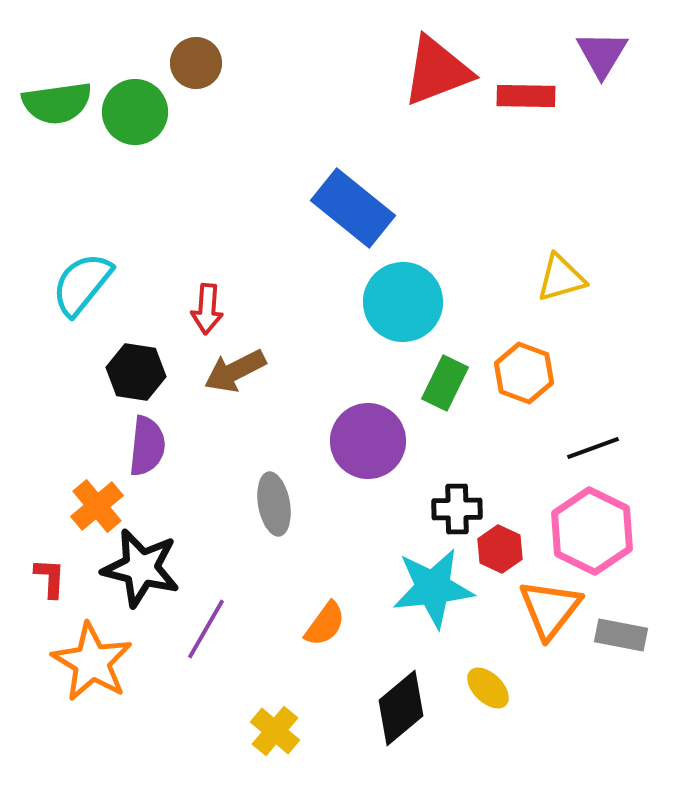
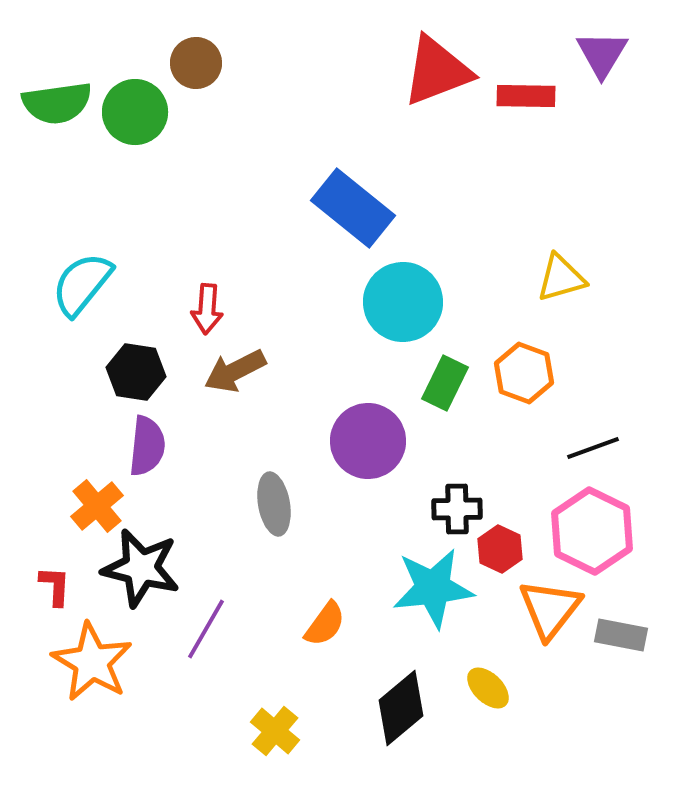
red L-shape: moved 5 px right, 8 px down
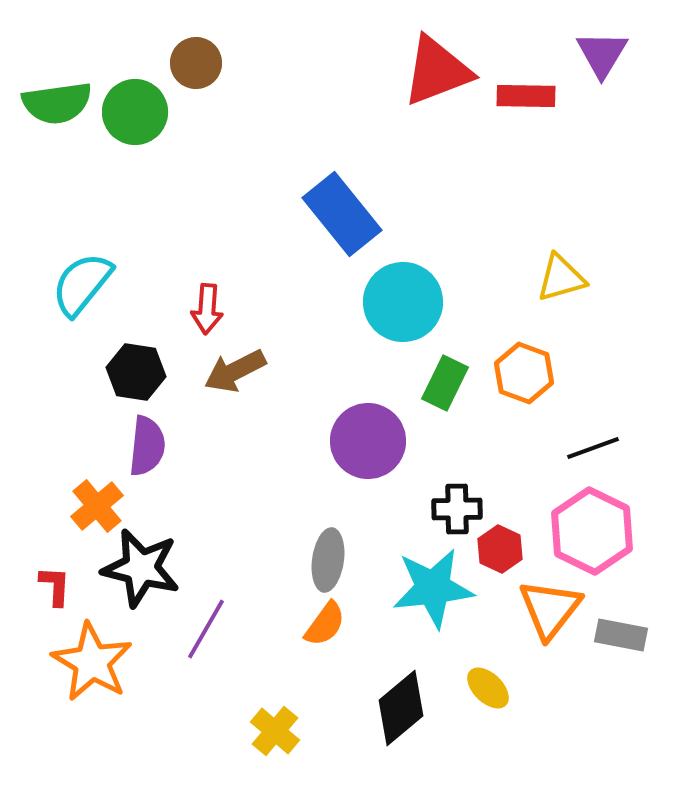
blue rectangle: moved 11 px left, 6 px down; rotated 12 degrees clockwise
gray ellipse: moved 54 px right, 56 px down; rotated 18 degrees clockwise
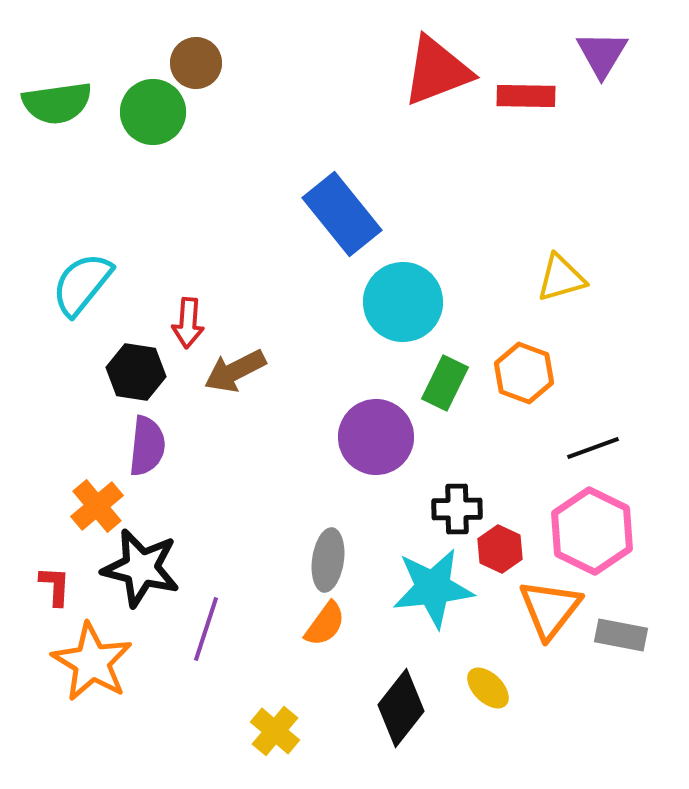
green circle: moved 18 px right
red arrow: moved 19 px left, 14 px down
purple circle: moved 8 px right, 4 px up
purple line: rotated 12 degrees counterclockwise
black diamond: rotated 12 degrees counterclockwise
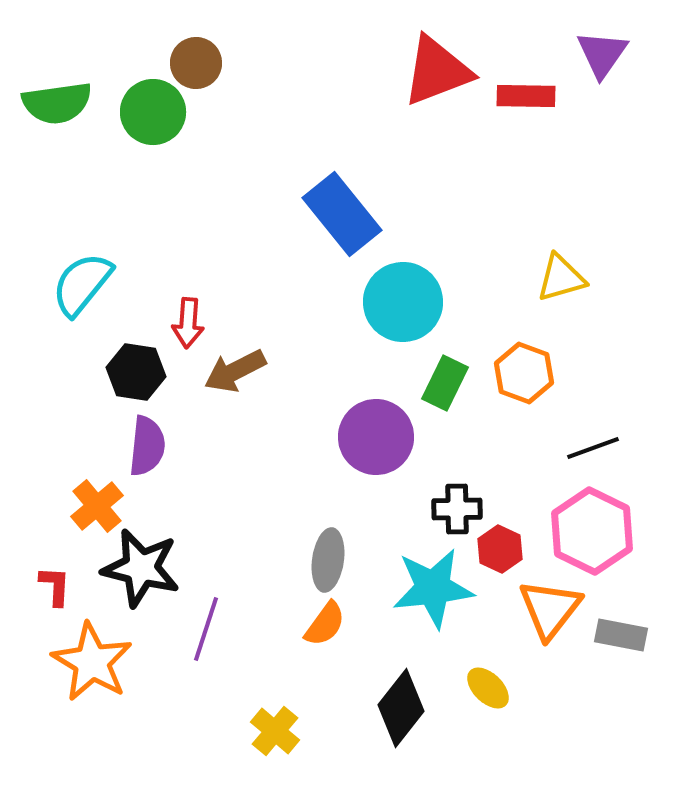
purple triangle: rotated 4 degrees clockwise
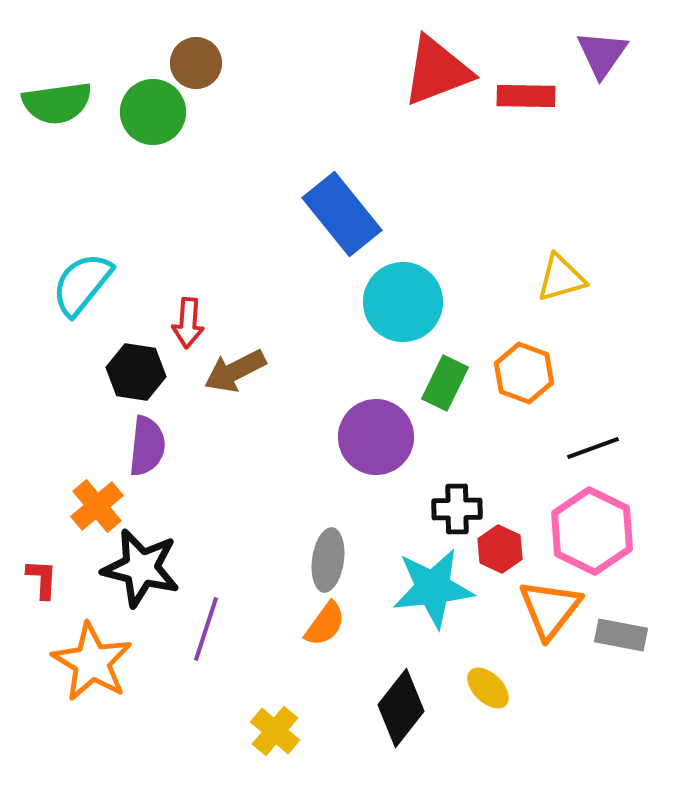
red L-shape: moved 13 px left, 7 px up
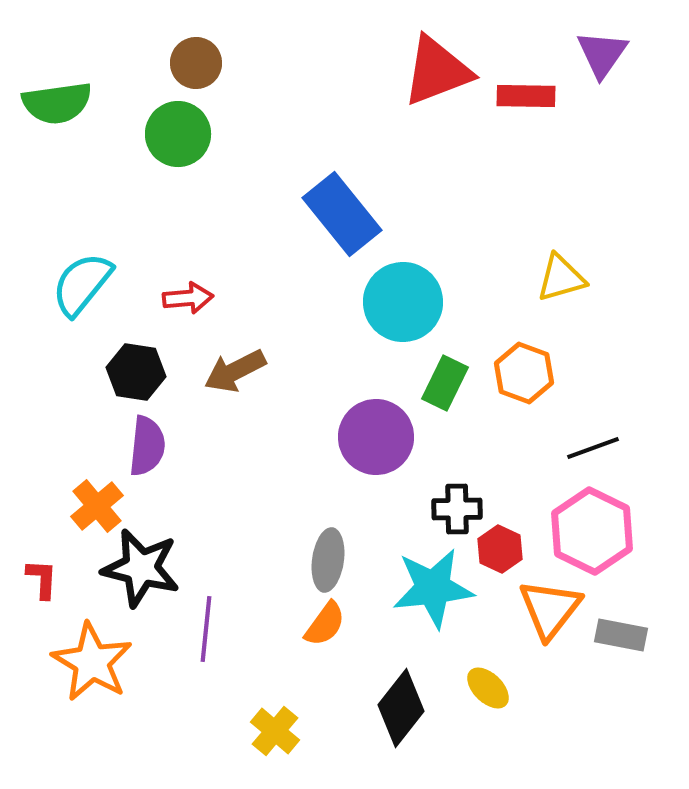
green circle: moved 25 px right, 22 px down
red arrow: moved 25 px up; rotated 99 degrees counterclockwise
purple line: rotated 12 degrees counterclockwise
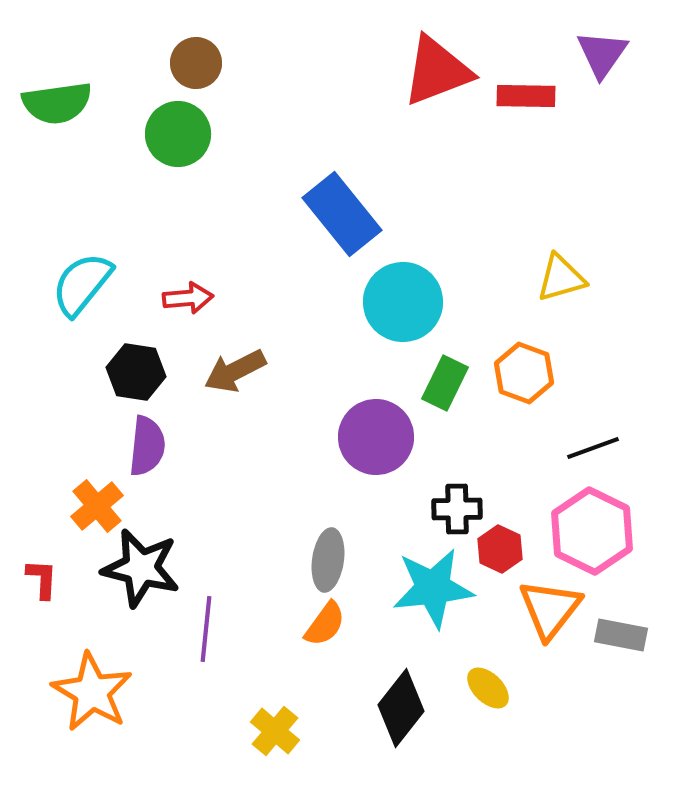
orange star: moved 30 px down
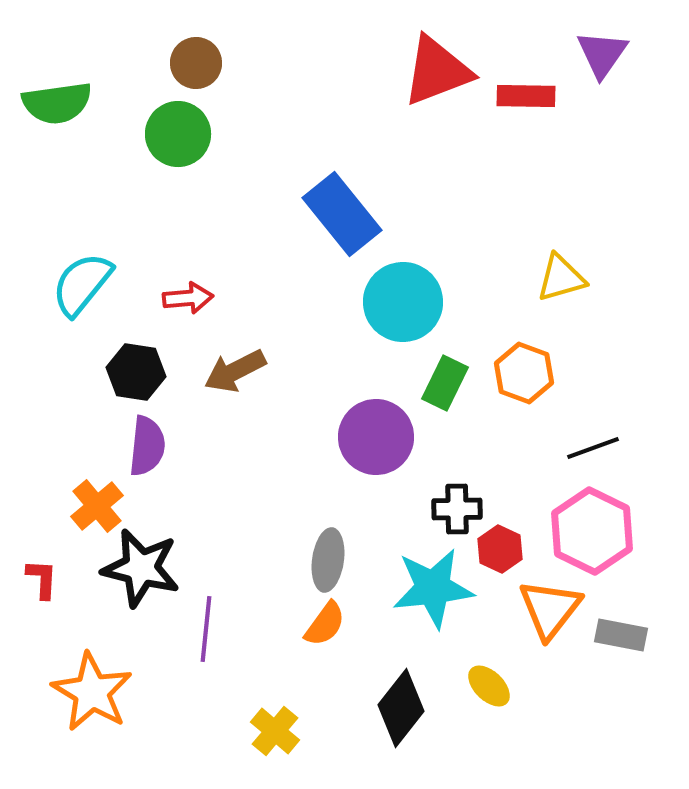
yellow ellipse: moved 1 px right, 2 px up
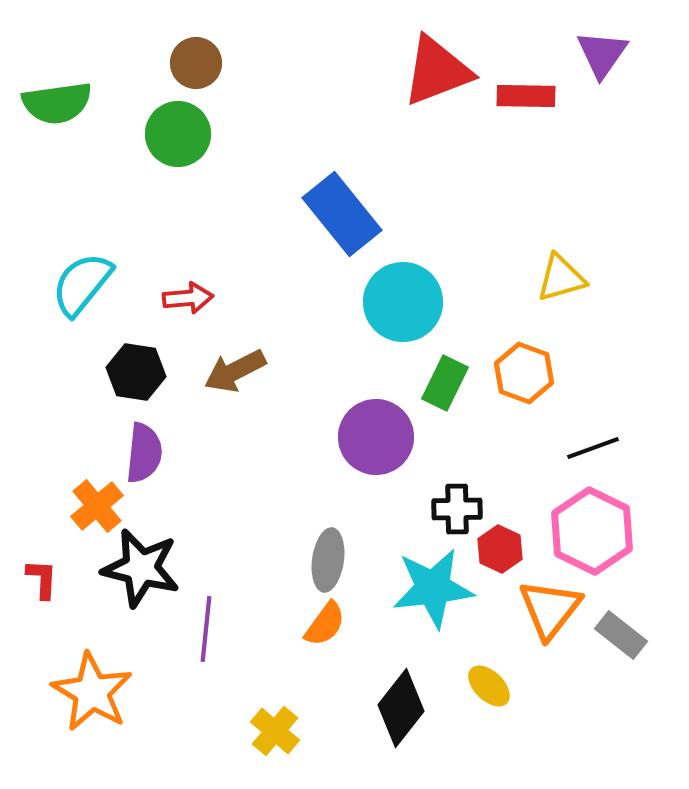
purple semicircle: moved 3 px left, 7 px down
gray rectangle: rotated 27 degrees clockwise
